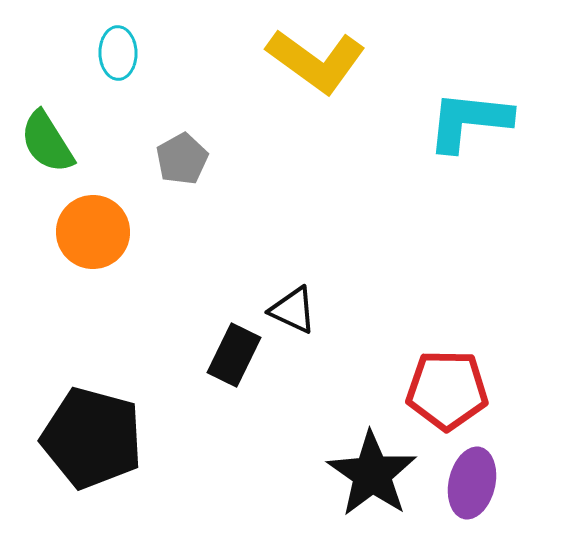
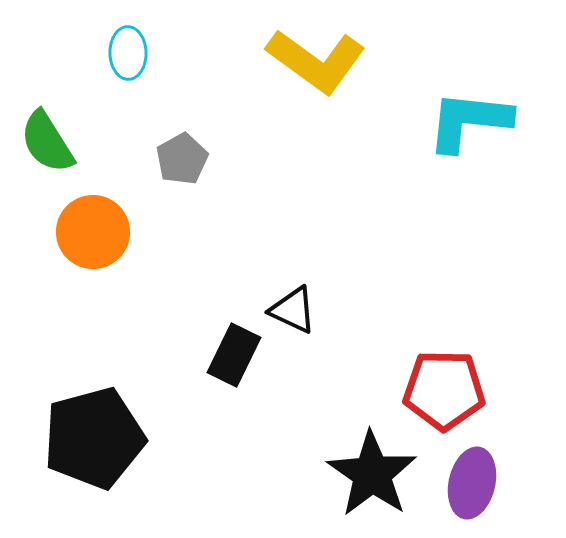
cyan ellipse: moved 10 px right
red pentagon: moved 3 px left
black pentagon: moved 2 px right; rotated 30 degrees counterclockwise
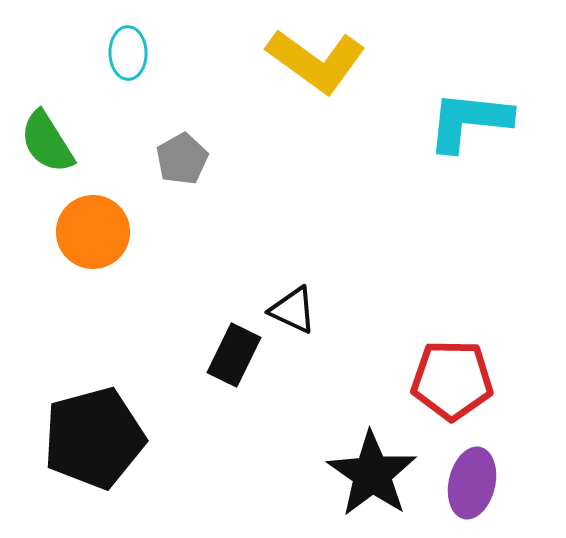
red pentagon: moved 8 px right, 10 px up
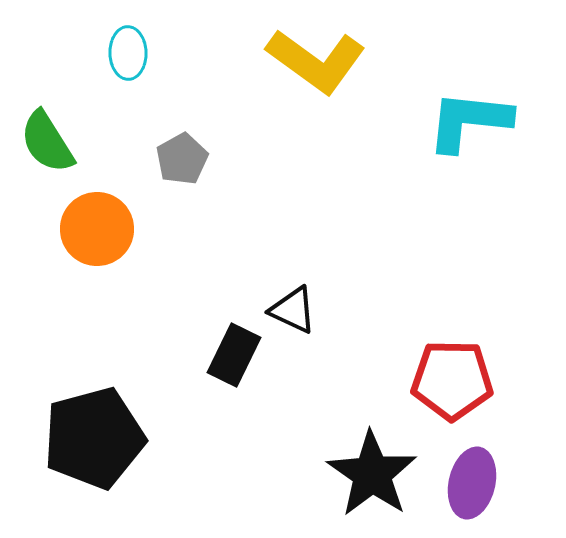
orange circle: moved 4 px right, 3 px up
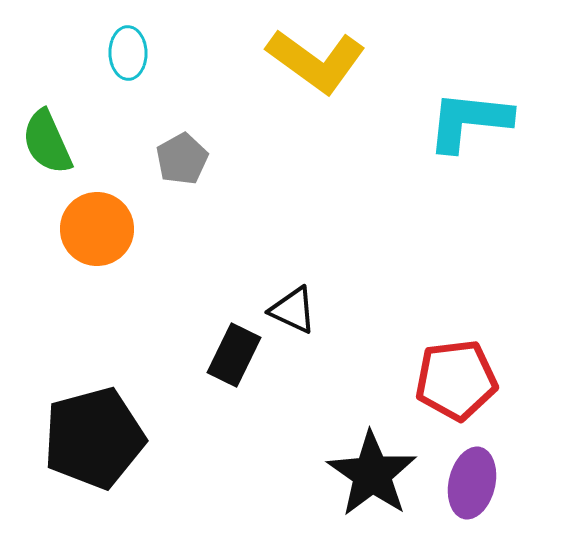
green semicircle: rotated 8 degrees clockwise
red pentagon: moved 4 px right; rotated 8 degrees counterclockwise
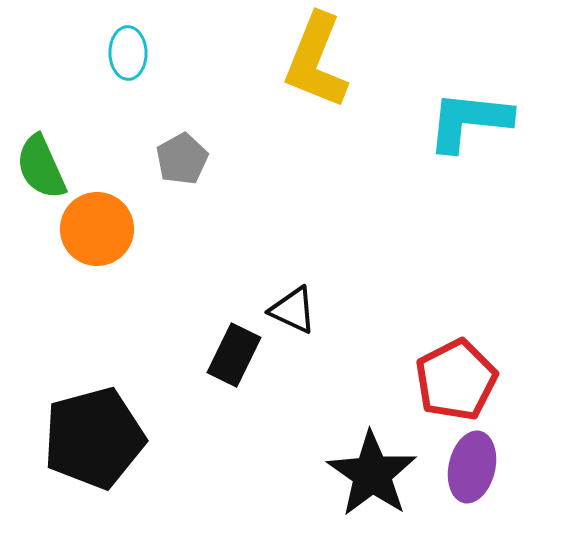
yellow L-shape: rotated 76 degrees clockwise
green semicircle: moved 6 px left, 25 px down
red pentagon: rotated 20 degrees counterclockwise
purple ellipse: moved 16 px up
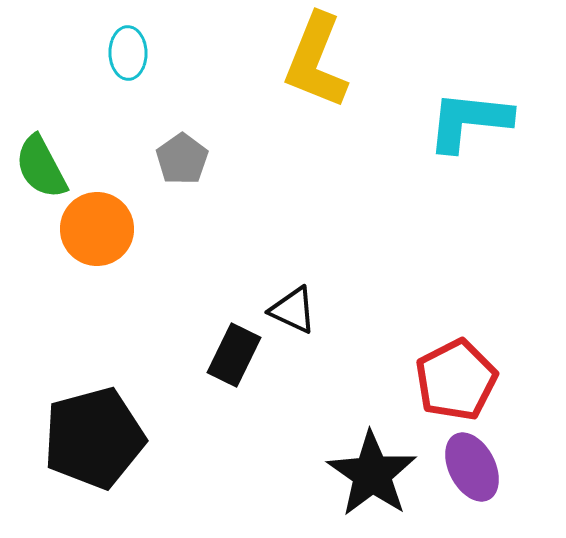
gray pentagon: rotated 6 degrees counterclockwise
green semicircle: rotated 4 degrees counterclockwise
purple ellipse: rotated 40 degrees counterclockwise
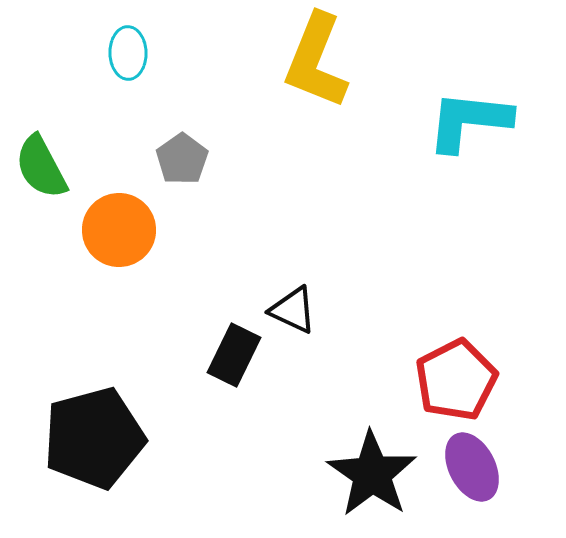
orange circle: moved 22 px right, 1 px down
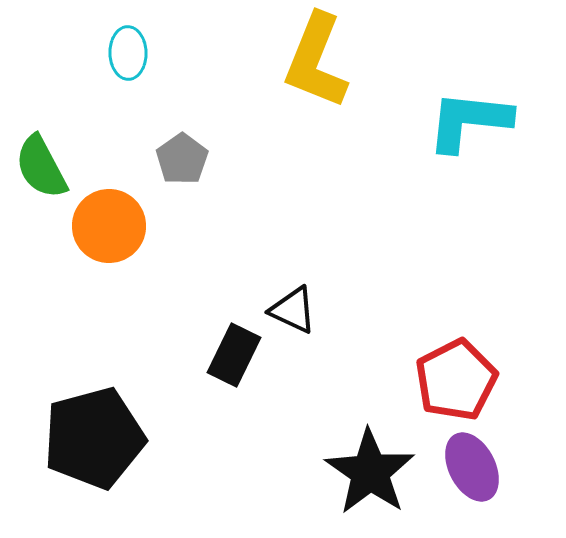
orange circle: moved 10 px left, 4 px up
black star: moved 2 px left, 2 px up
